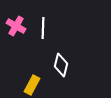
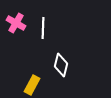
pink cross: moved 3 px up
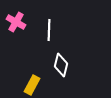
pink cross: moved 1 px up
white line: moved 6 px right, 2 px down
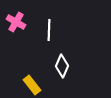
white diamond: moved 1 px right, 1 px down; rotated 10 degrees clockwise
yellow rectangle: rotated 66 degrees counterclockwise
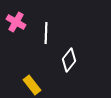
white line: moved 3 px left, 3 px down
white diamond: moved 7 px right, 6 px up; rotated 15 degrees clockwise
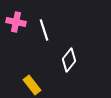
pink cross: rotated 18 degrees counterclockwise
white line: moved 2 px left, 3 px up; rotated 20 degrees counterclockwise
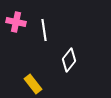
white line: rotated 10 degrees clockwise
yellow rectangle: moved 1 px right, 1 px up
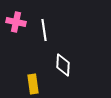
white diamond: moved 6 px left, 5 px down; rotated 35 degrees counterclockwise
yellow rectangle: rotated 30 degrees clockwise
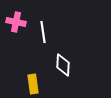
white line: moved 1 px left, 2 px down
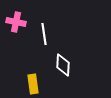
white line: moved 1 px right, 2 px down
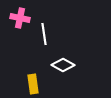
pink cross: moved 4 px right, 4 px up
white diamond: rotated 65 degrees counterclockwise
